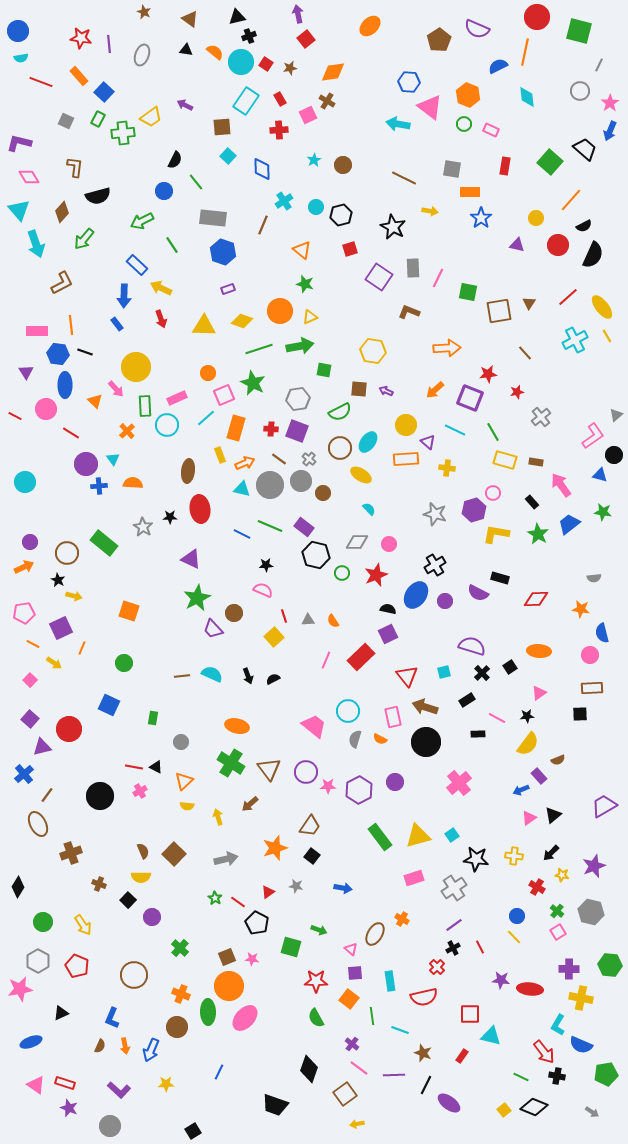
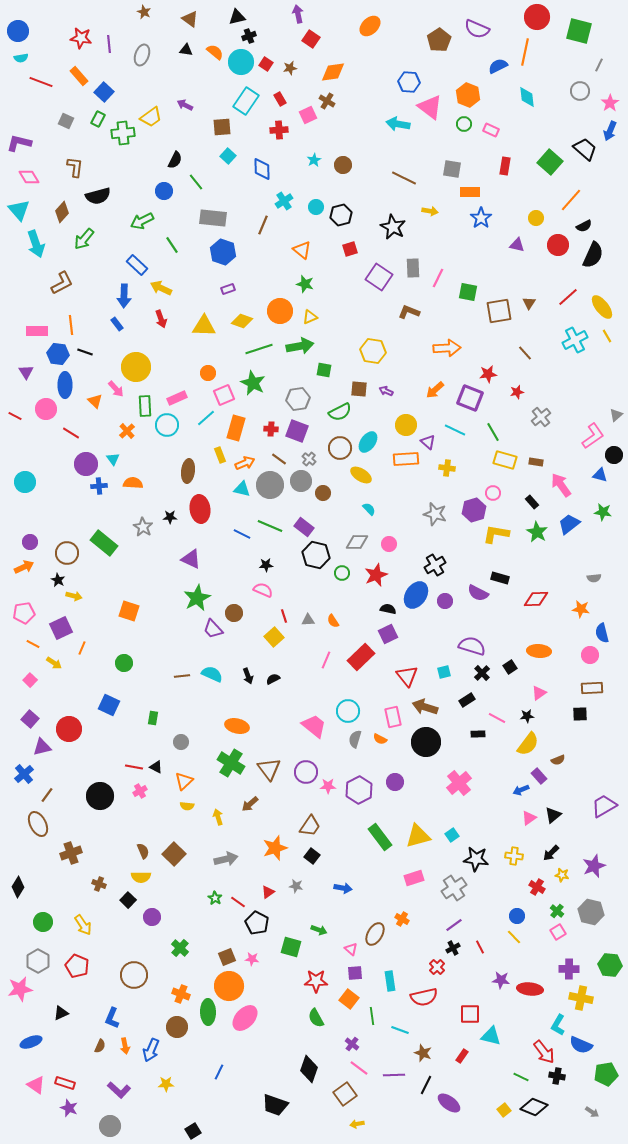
red square at (306, 39): moved 5 px right; rotated 18 degrees counterclockwise
green star at (538, 534): moved 1 px left, 2 px up
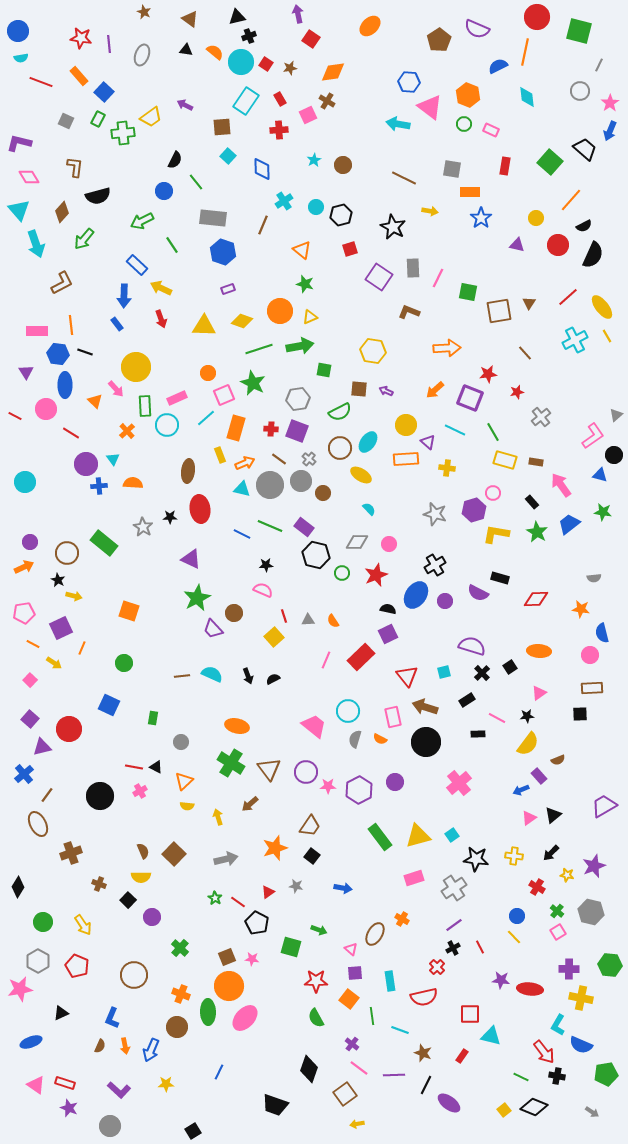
yellow star at (562, 875): moved 5 px right
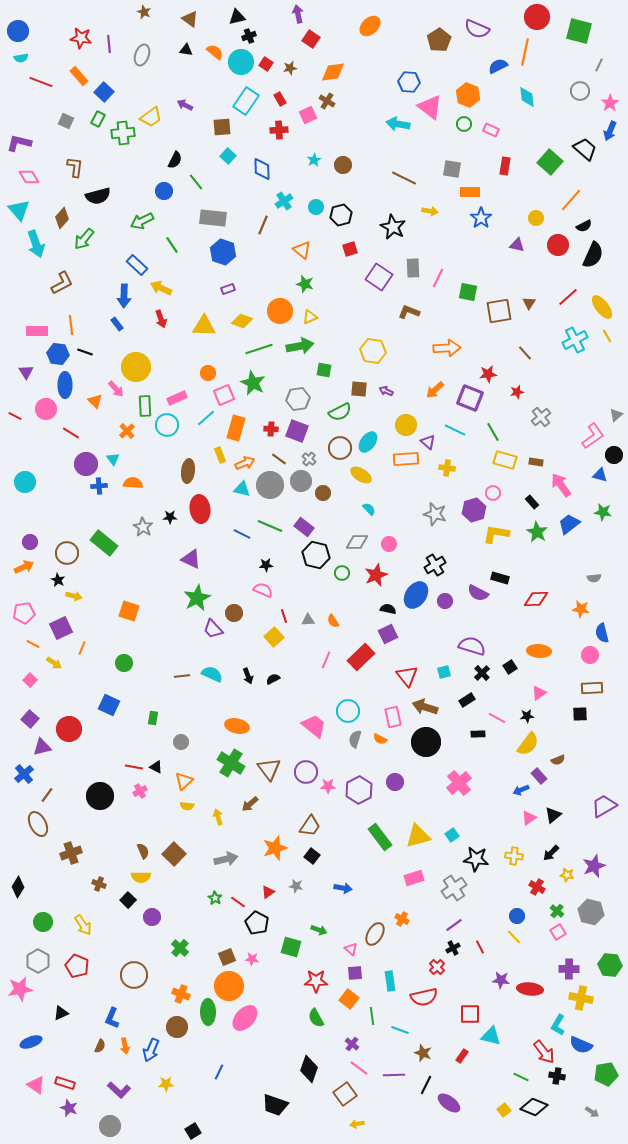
brown diamond at (62, 212): moved 6 px down
